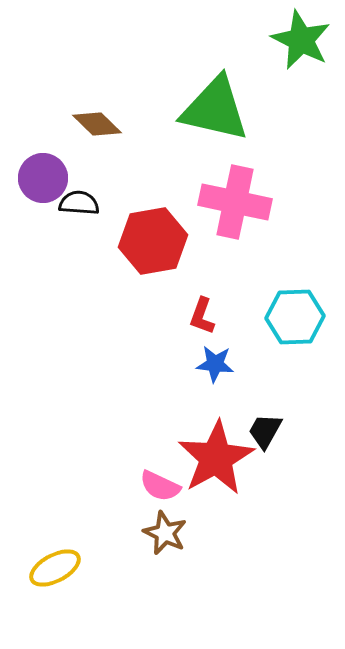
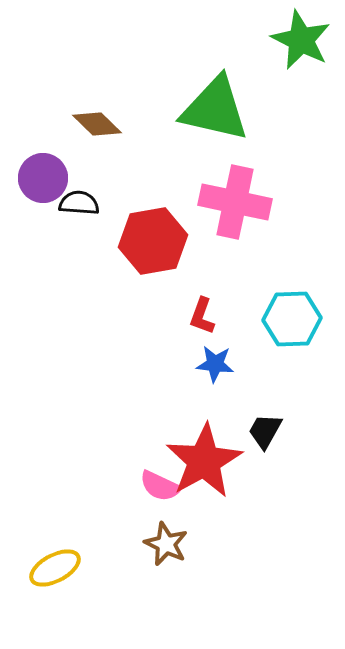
cyan hexagon: moved 3 px left, 2 px down
red star: moved 12 px left, 3 px down
brown star: moved 1 px right, 11 px down
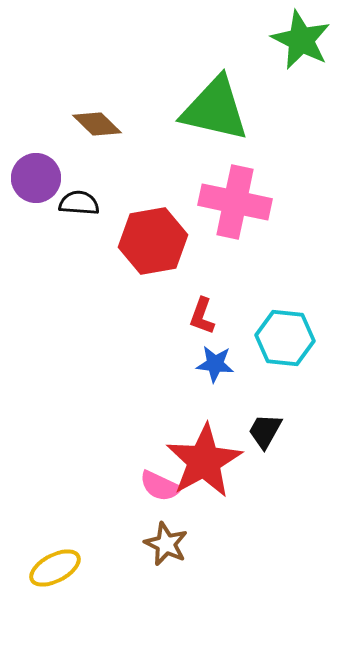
purple circle: moved 7 px left
cyan hexagon: moved 7 px left, 19 px down; rotated 8 degrees clockwise
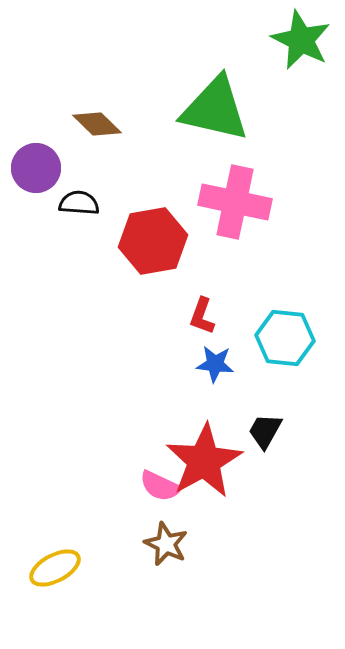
purple circle: moved 10 px up
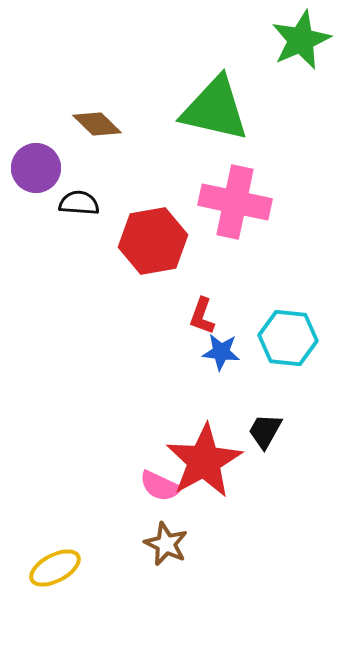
green star: rotated 22 degrees clockwise
cyan hexagon: moved 3 px right
blue star: moved 6 px right, 12 px up
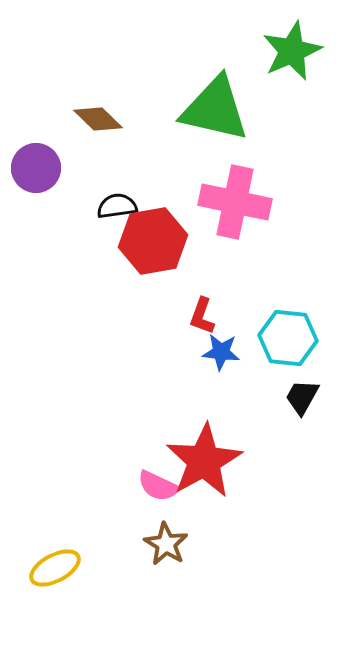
green star: moved 9 px left, 11 px down
brown diamond: moved 1 px right, 5 px up
black semicircle: moved 38 px right, 3 px down; rotated 12 degrees counterclockwise
black trapezoid: moved 37 px right, 34 px up
pink semicircle: moved 2 px left
brown star: rotated 6 degrees clockwise
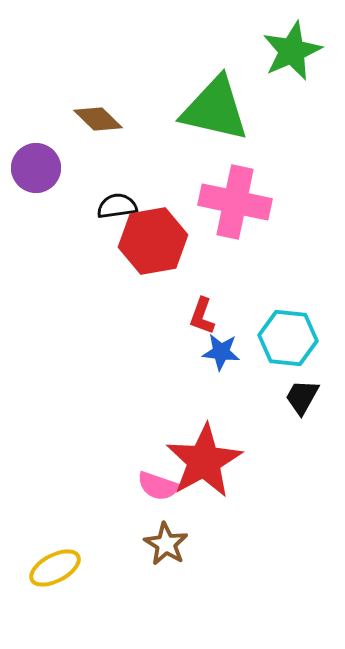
pink semicircle: rotated 6 degrees counterclockwise
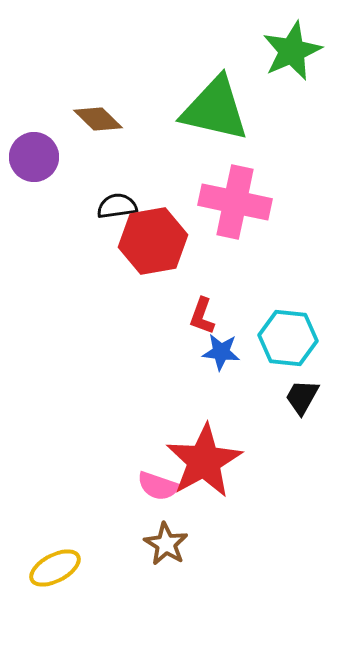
purple circle: moved 2 px left, 11 px up
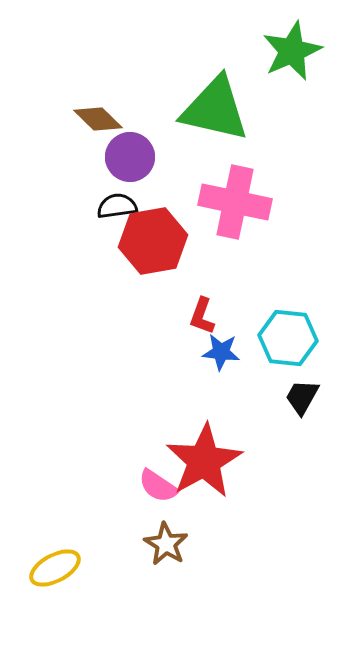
purple circle: moved 96 px right
pink semicircle: rotated 15 degrees clockwise
